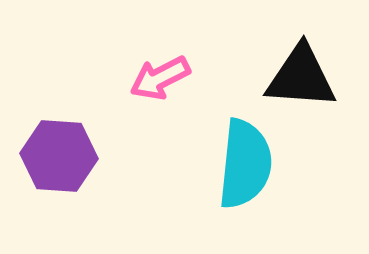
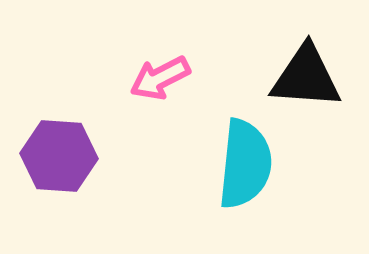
black triangle: moved 5 px right
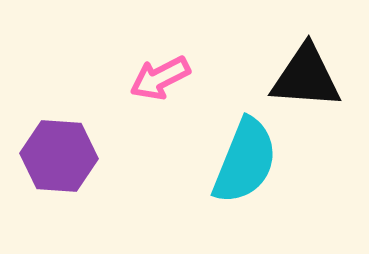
cyan semicircle: moved 3 px up; rotated 16 degrees clockwise
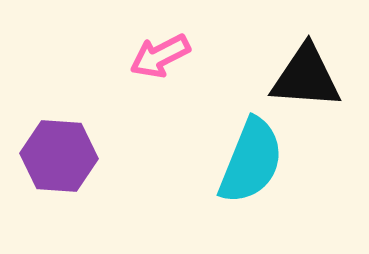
pink arrow: moved 22 px up
cyan semicircle: moved 6 px right
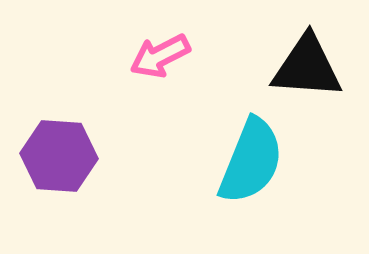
black triangle: moved 1 px right, 10 px up
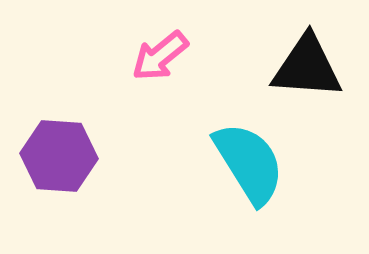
pink arrow: rotated 12 degrees counterclockwise
cyan semicircle: moved 2 px left, 2 px down; rotated 54 degrees counterclockwise
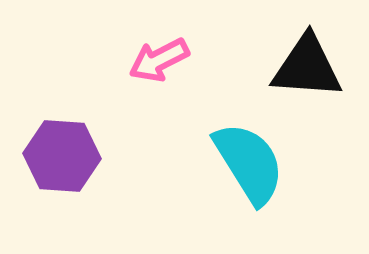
pink arrow: moved 1 px left, 4 px down; rotated 12 degrees clockwise
purple hexagon: moved 3 px right
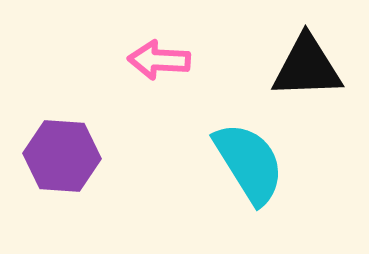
pink arrow: rotated 30 degrees clockwise
black triangle: rotated 6 degrees counterclockwise
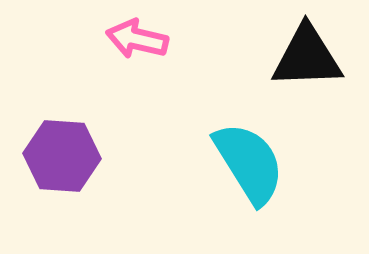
pink arrow: moved 22 px left, 21 px up; rotated 10 degrees clockwise
black triangle: moved 10 px up
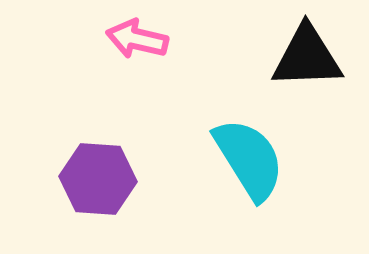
purple hexagon: moved 36 px right, 23 px down
cyan semicircle: moved 4 px up
